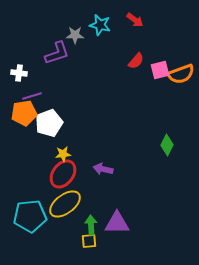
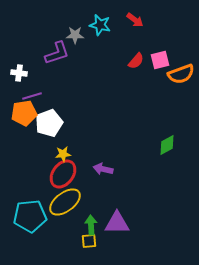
pink square: moved 10 px up
green diamond: rotated 35 degrees clockwise
yellow ellipse: moved 2 px up
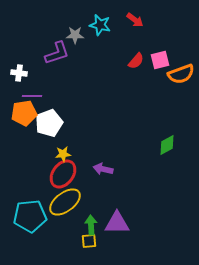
purple line: rotated 18 degrees clockwise
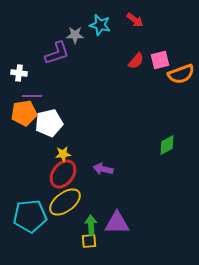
white pentagon: rotated 8 degrees clockwise
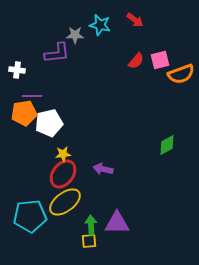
purple L-shape: rotated 12 degrees clockwise
white cross: moved 2 px left, 3 px up
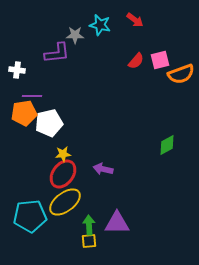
green arrow: moved 2 px left
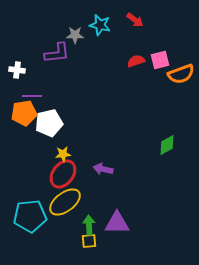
red semicircle: rotated 150 degrees counterclockwise
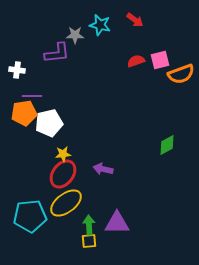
yellow ellipse: moved 1 px right, 1 px down
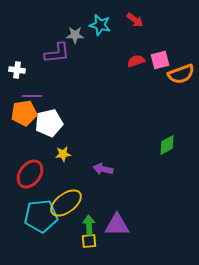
red ellipse: moved 33 px left
cyan pentagon: moved 11 px right
purple triangle: moved 2 px down
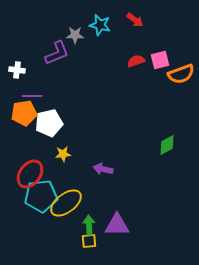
purple L-shape: rotated 16 degrees counterclockwise
cyan pentagon: moved 20 px up
